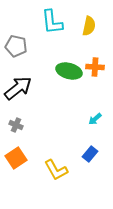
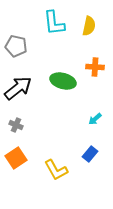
cyan L-shape: moved 2 px right, 1 px down
green ellipse: moved 6 px left, 10 px down
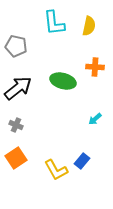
blue rectangle: moved 8 px left, 7 px down
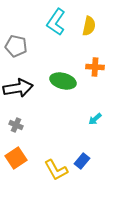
cyan L-shape: moved 2 px right, 1 px up; rotated 40 degrees clockwise
black arrow: rotated 28 degrees clockwise
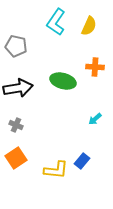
yellow semicircle: rotated 12 degrees clockwise
yellow L-shape: rotated 55 degrees counterclockwise
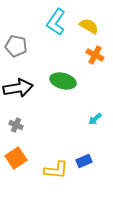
yellow semicircle: rotated 84 degrees counterclockwise
orange cross: moved 12 px up; rotated 24 degrees clockwise
blue rectangle: moved 2 px right; rotated 28 degrees clockwise
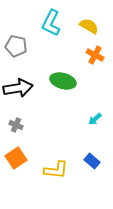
cyan L-shape: moved 5 px left, 1 px down; rotated 8 degrees counterclockwise
blue rectangle: moved 8 px right; rotated 63 degrees clockwise
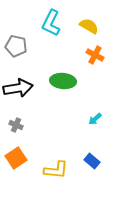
green ellipse: rotated 10 degrees counterclockwise
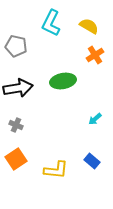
orange cross: rotated 30 degrees clockwise
green ellipse: rotated 15 degrees counterclockwise
orange square: moved 1 px down
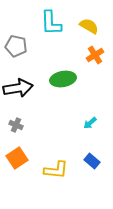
cyan L-shape: rotated 28 degrees counterclockwise
green ellipse: moved 2 px up
cyan arrow: moved 5 px left, 4 px down
orange square: moved 1 px right, 1 px up
